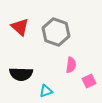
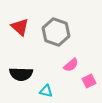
pink semicircle: rotated 42 degrees clockwise
cyan triangle: rotated 32 degrees clockwise
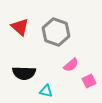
black semicircle: moved 3 px right, 1 px up
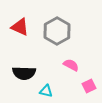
red triangle: rotated 18 degrees counterclockwise
gray hexagon: moved 1 px right, 1 px up; rotated 12 degrees clockwise
pink semicircle: rotated 112 degrees counterclockwise
pink square: moved 5 px down
